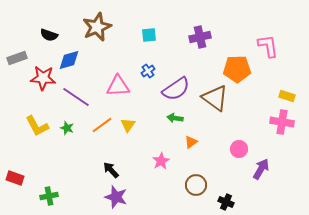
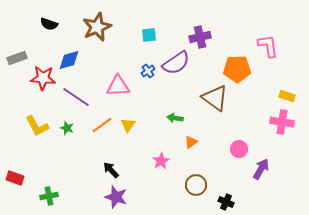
black semicircle: moved 11 px up
purple semicircle: moved 26 px up
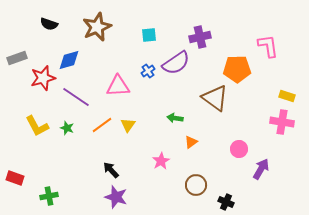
red star: rotated 20 degrees counterclockwise
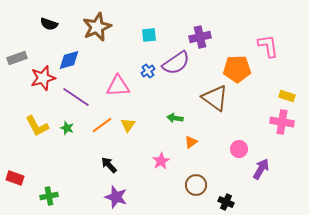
black arrow: moved 2 px left, 5 px up
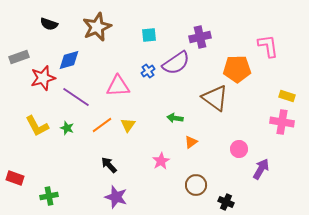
gray rectangle: moved 2 px right, 1 px up
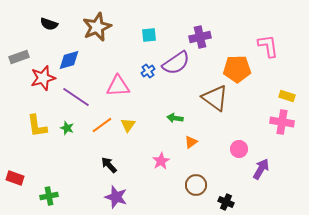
yellow L-shape: rotated 20 degrees clockwise
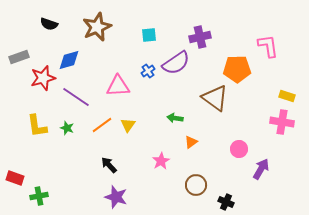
green cross: moved 10 px left
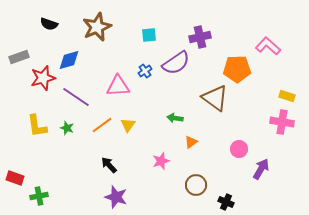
pink L-shape: rotated 40 degrees counterclockwise
blue cross: moved 3 px left
pink star: rotated 12 degrees clockwise
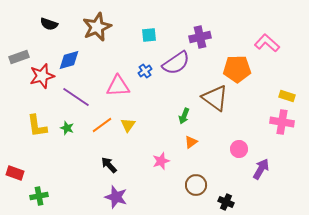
pink L-shape: moved 1 px left, 3 px up
red star: moved 1 px left, 2 px up
green arrow: moved 9 px right, 2 px up; rotated 77 degrees counterclockwise
red rectangle: moved 5 px up
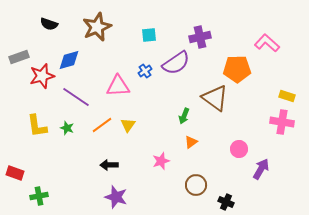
black arrow: rotated 48 degrees counterclockwise
